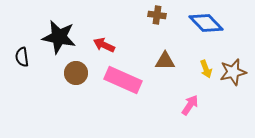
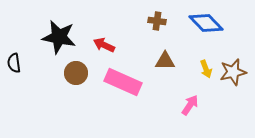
brown cross: moved 6 px down
black semicircle: moved 8 px left, 6 px down
pink rectangle: moved 2 px down
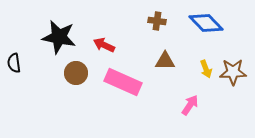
brown star: rotated 12 degrees clockwise
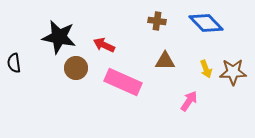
brown circle: moved 5 px up
pink arrow: moved 1 px left, 4 px up
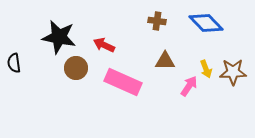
pink arrow: moved 15 px up
